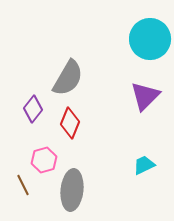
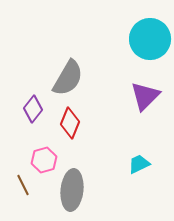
cyan trapezoid: moved 5 px left, 1 px up
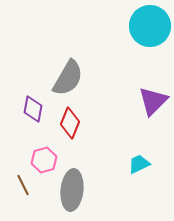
cyan circle: moved 13 px up
purple triangle: moved 8 px right, 5 px down
purple diamond: rotated 28 degrees counterclockwise
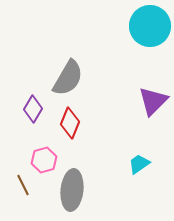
purple diamond: rotated 20 degrees clockwise
cyan trapezoid: rotated 10 degrees counterclockwise
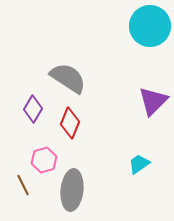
gray semicircle: rotated 87 degrees counterclockwise
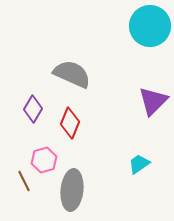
gray semicircle: moved 4 px right, 4 px up; rotated 9 degrees counterclockwise
brown line: moved 1 px right, 4 px up
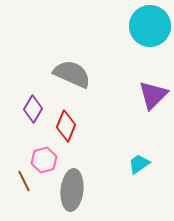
purple triangle: moved 6 px up
red diamond: moved 4 px left, 3 px down
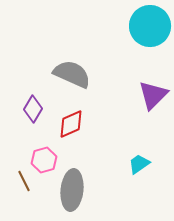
red diamond: moved 5 px right, 2 px up; rotated 44 degrees clockwise
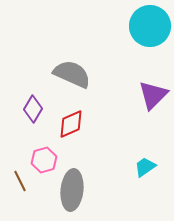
cyan trapezoid: moved 6 px right, 3 px down
brown line: moved 4 px left
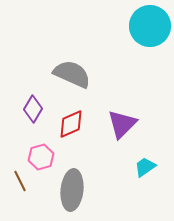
purple triangle: moved 31 px left, 29 px down
pink hexagon: moved 3 px left, 3 px up
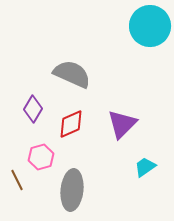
brown line: moved 3 px left, 1 px up
